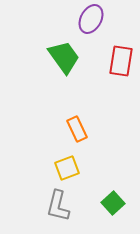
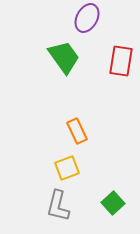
purple ellipse: moved 4 px left, 1 px up
orange rectangle: moved 2 px down
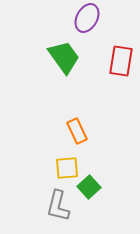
yellow square: rotated 15 degrees clockwise
green square: moved 24 px left, 16 px up
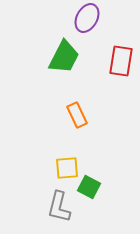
green trapezoid: rotated 63 degrees clockwise
orange rectangle: moved 16 px up
green square: rotated 20 degrees counterclockwise
gray L-shape: moved 1 px right, 1 px down
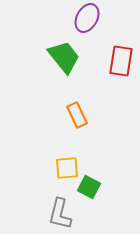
green trapezoid: rotated 66 degrees counterclockwise
gray L-shape: moved 1 px right, 7 px down
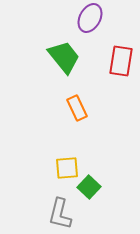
purple ellipse: moved 3 px right
orange rectangle: moved 7 px up
green square: rotated 15 degrees clockwise
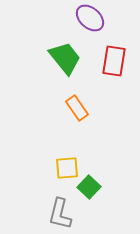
purple ellipse: rotated 76 degrees counterclockwise
green trapezoid: moved 1 px right, 1 px down
red rectangle: moved 7 px left
orange rectangle: rotated 10 degrees counterclockwise
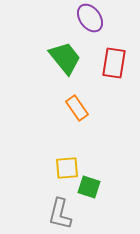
purple ellipse: rotated 12 degrees clockwise
red rectangle: moved 2 px down
green square: rotated 25 degrees counterclockwise
